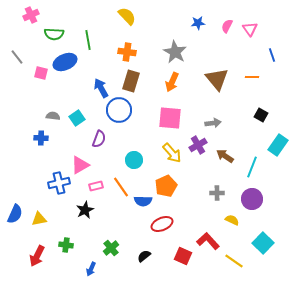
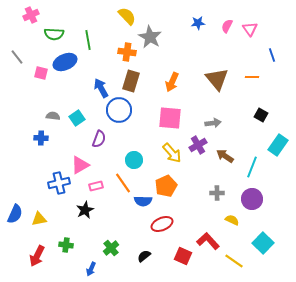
gray star at (175, 52): moved 25 px left, 15 px up
orange line at (121, 187): moved 2 px right, 4 px up
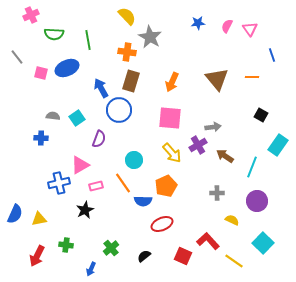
blue ellipse at (65, 62): moved 2 px right, 6 px down
gray arrow at (213, 123): moved 4 px down
purple circle at (252, 199): moved 5 px right, 2 px down
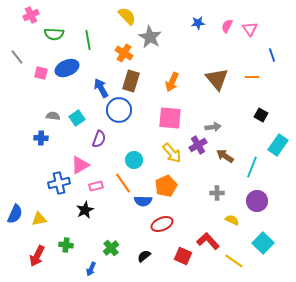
orange cross at (127, 52): moved 3 px left, 1 px down; rotated 24 degrees clockwise
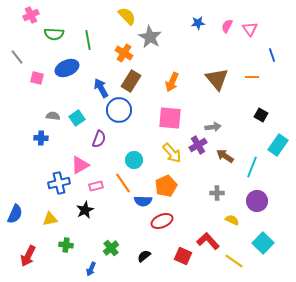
pink square at (41, 73): moved 4 px left, 5 px down
brown rectangle at (131, 81): rotated 15 degrees clockwise
yellow triangle at (39, 219): moved 11 px right
red ellipse at (162, 224): moved 3 px up
red arrow at (37, 256): moved 9 px left
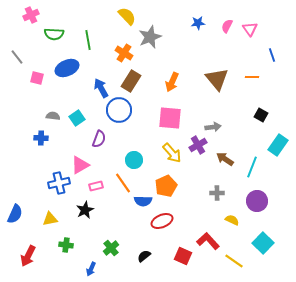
gray star at (150, 37): rotated 20 degrees clockwise
brown arrow at (225, 156): moved 3 px down
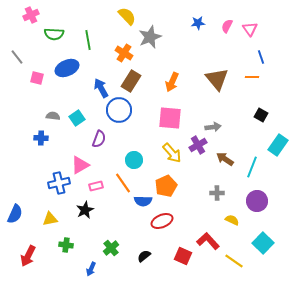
blue line at (272, 55): moved 11 px left, 2 px down
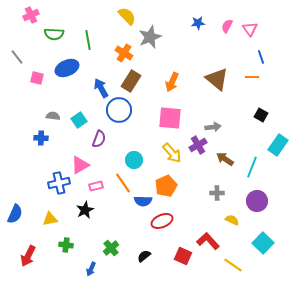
brown triangle at (217, 79): rotated 10 degrees counterclockwise
cyan square at (77, 118): moved 2 px right, 2 px down
yellow line at (234, 261): moved 1 px left, 4 px down
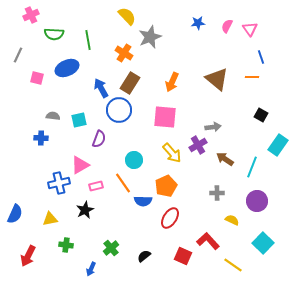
gray line at (17, 57): moved 1 px right, 2 px up; rotated 63 degrees clockwise
brown rectangle at (131, 81): moved 1 px left, 2 px down
pink square at (170, 118): moved 5 px left, 1 px up
cyan square at (79, 120): rotated 21 degrees clockwise
red ellipse at (162, 221): moved 8 px right, 3 px up; rotated 35 degrees counterclockwise
